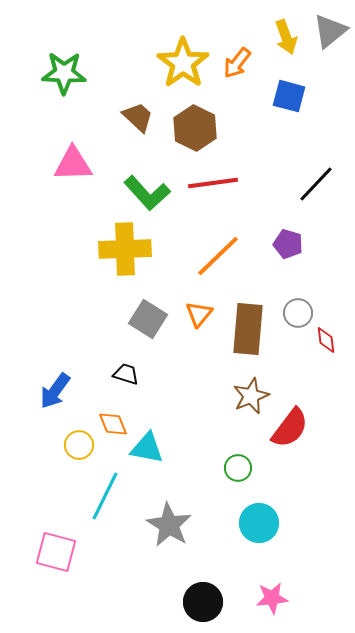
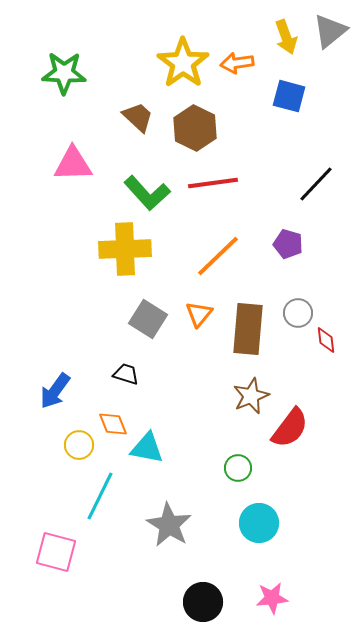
orange arrow: rotated 44 degrees clockwise
cyan line: moved 5 px left
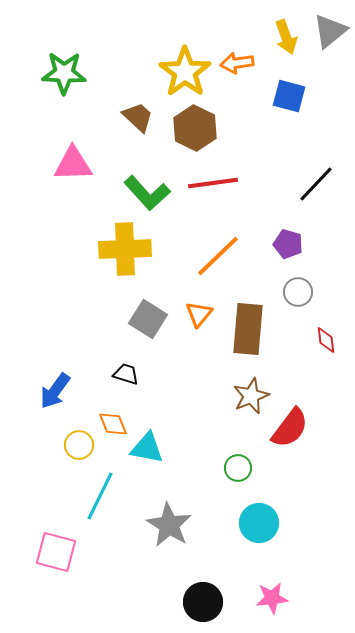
yellow star: moved 2 px right, 9 px down
gray circle: moved 21 px up
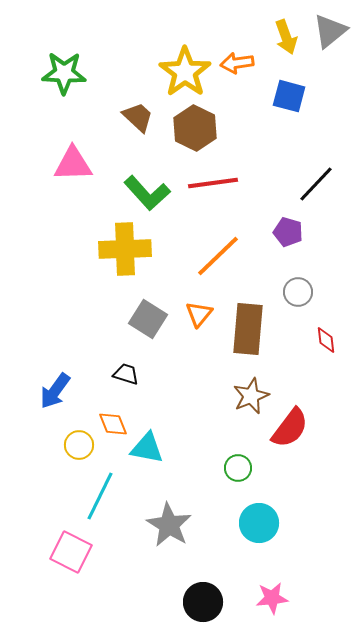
purple pentagon: moved 12 px up
pink square: moved 15 px right; rotated 12 degrees clockwise
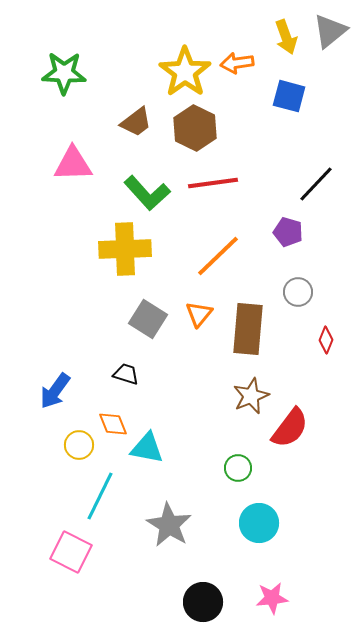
brown trapezoid: moved 2 px left, 5 px down; rotated 100 degrees clockwise
red diamond: rotated 28 degrees clockwise
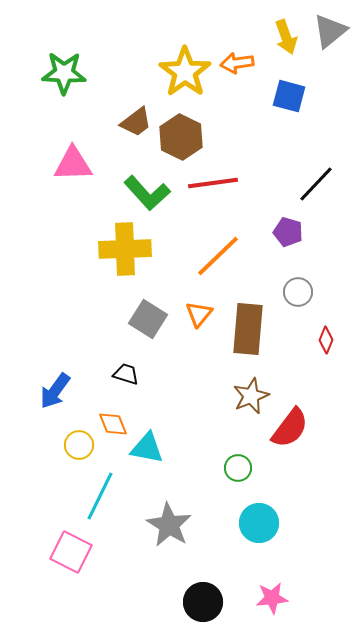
brown hexagon: moved 14 px left, 9 px down
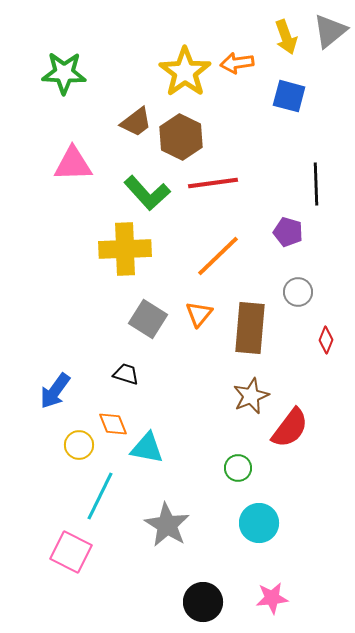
black line: rotated 45 degrees counterclockwise
brown rectangle: moved 2 px right, 1 px up
gray star: moved 2 px left
